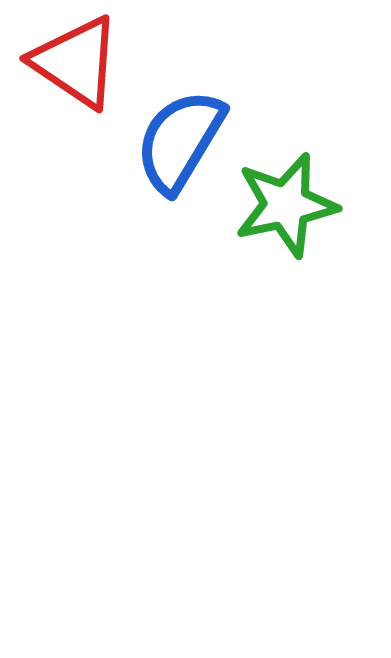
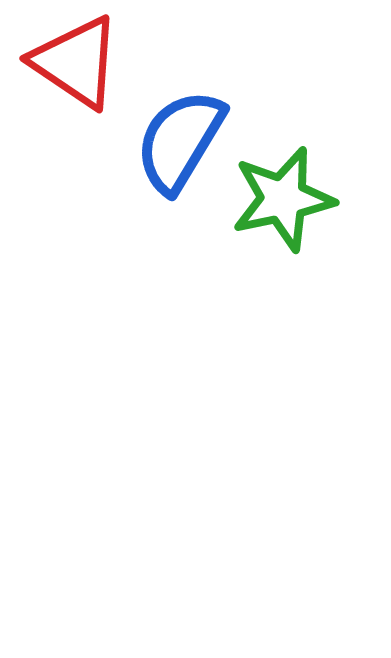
green star: moved 3 px left, 6 px up
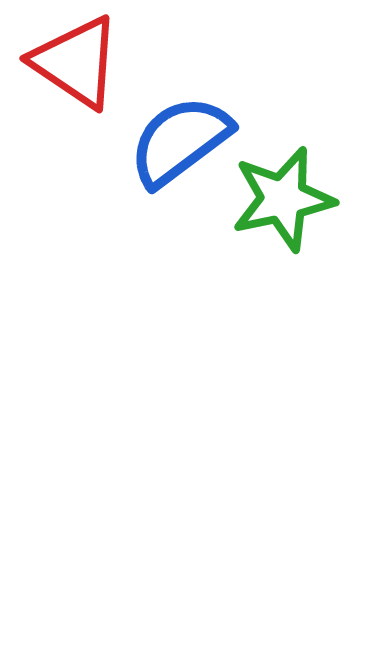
blue semicircle: rotated 22 degrees clockwise
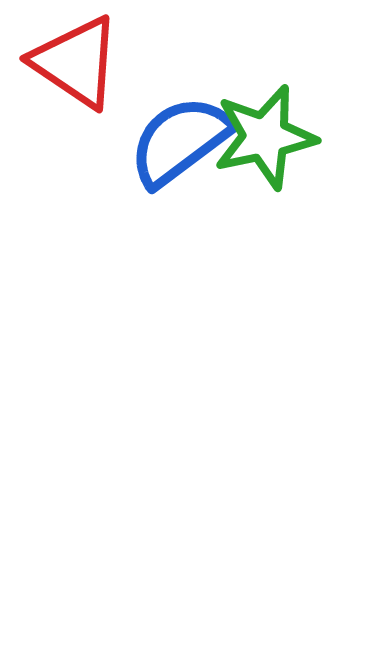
green star: moved 18 px left, 62 px up
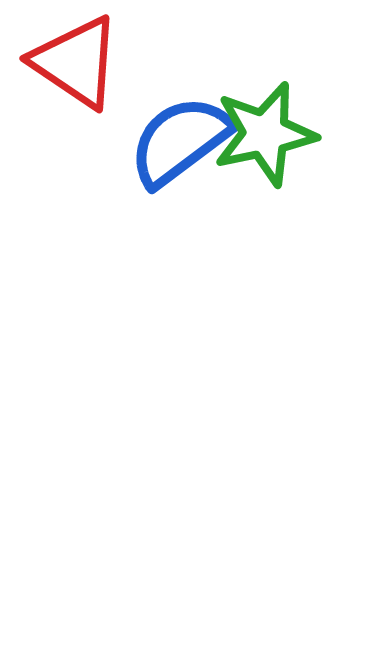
green star: moved 3 px up
